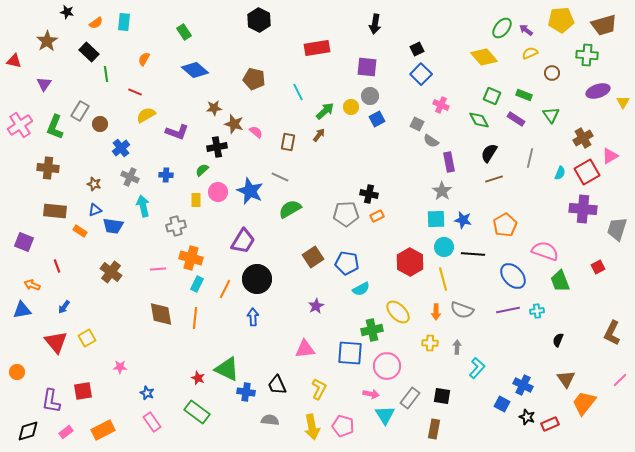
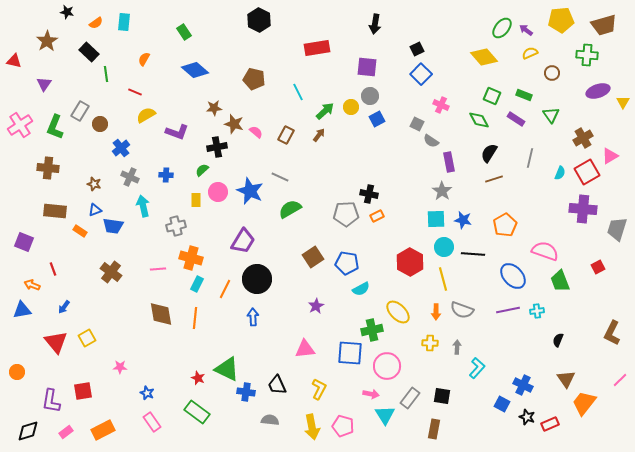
brown rectangle at (288, 142): moved 2 px left, 7 px up; rotated 18 degrees clockwise
red line at (57, 266): moved 4 px left, 3 px down
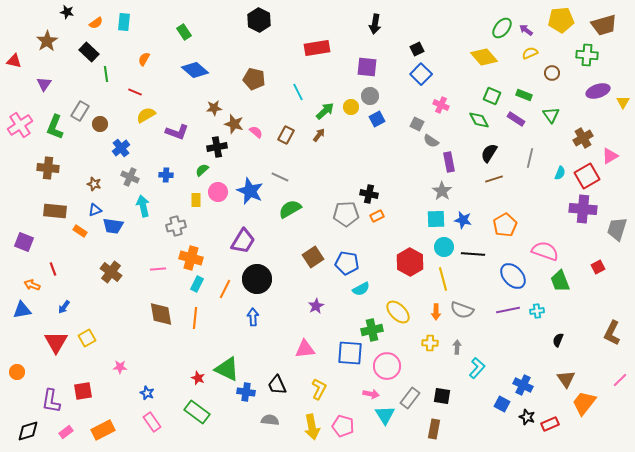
red square at (587, 172): moved 4 px down
red triangle at (56, 342): rotated 10 degrees clockwise
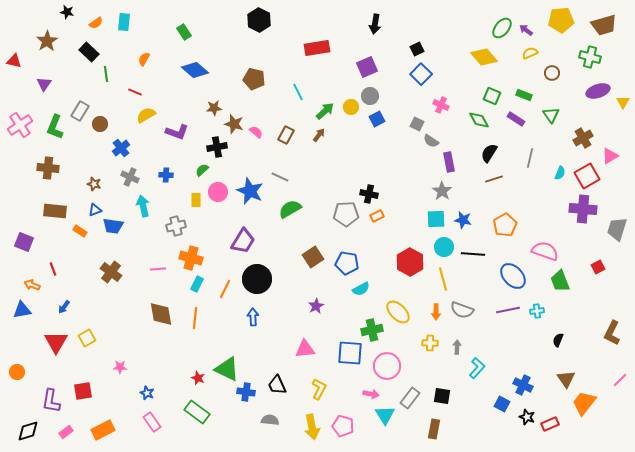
green cross at (587, 55): moved 3 px right, 2 px down; rotated 10 degrees clockwise
purple square at (367, 67): rotated 30 degrees counterclockwise
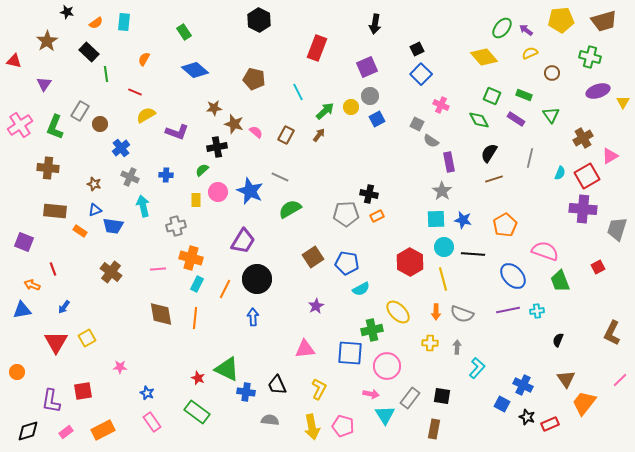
brown trapezoid at (604, 25): moved 4 px up
red rectangle at (317, 48): rotated 60 degrees counterclockwise
gray semicircle at (462, 310): moved 4 px down
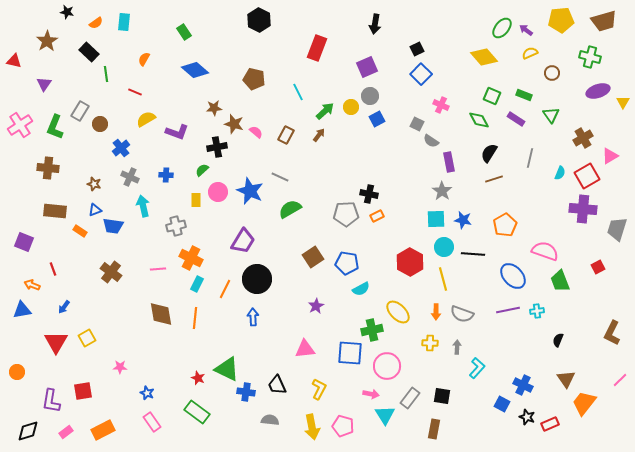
yellow semicircle at (146, 115): moved 4 px down
orange cross at (191, 258): rotated 10 degrees clockwise
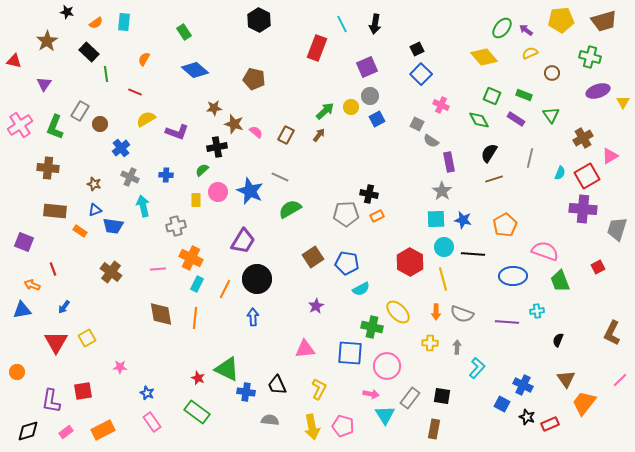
cyan line at (298, 92): moved 44 px right, 68 px up
blue ellipse at (513, 276): rotated 48 degrees counterclockwise
purple line at (508, 310): moved 1 px left, 12 px down; rotated 15 degrees clockwise
green cross at (372, 330): moved 3 px up; rotated 25 degrees clockwise
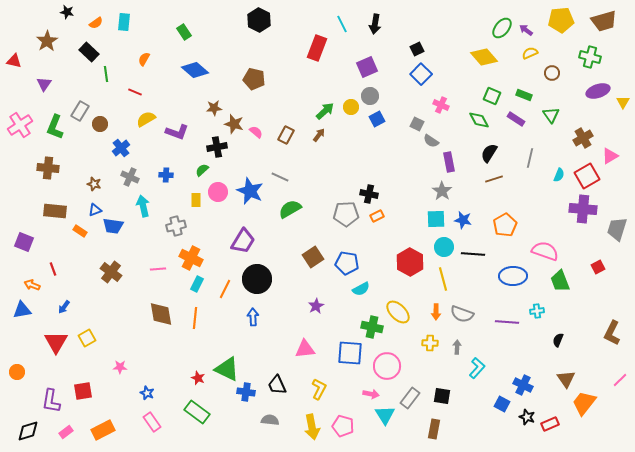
cyan semicircle at (560, 173): moved 1 px left, 2 px down
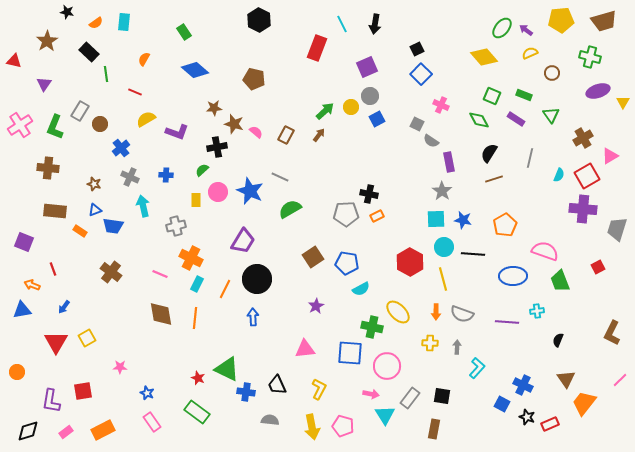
pink line at (158, 269): moved 2 px right, 5 px down; rotated 28 degrees clockwise
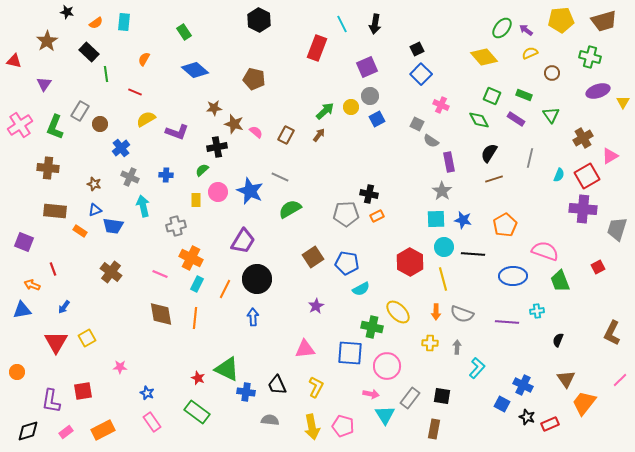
yellow L-shape at (319, 389): moved 3 px left, 2 px up
